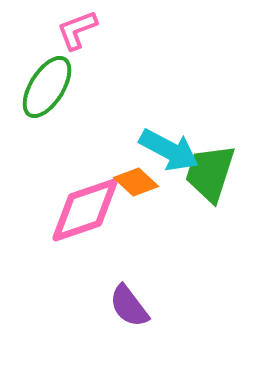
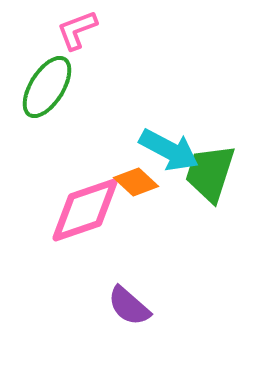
purple semicircle: rotated 12 degrees counterclockwise
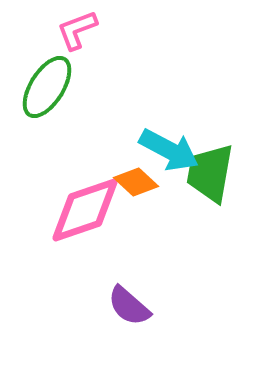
green trapezoid: rotated 8 degrees counterclockwise
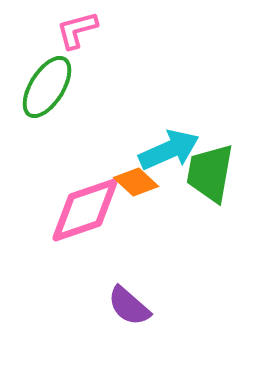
pink L-shape: rotated 6 degrees clockwise
cyan arrow: rotated 52 degrees counterclockwise
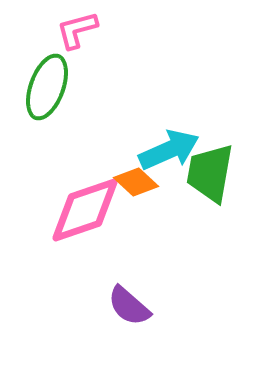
green ellipse: rotated 12 degrees counterclockwise
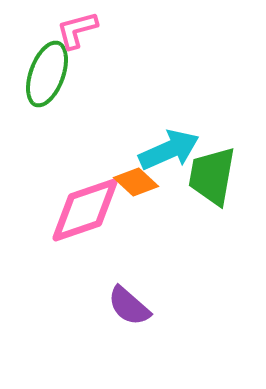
green ellipse: moved 13 px up
green trapezoid: moved 2 px right, 3 px down
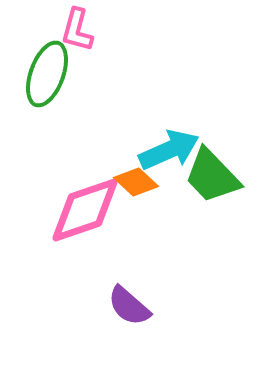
pink L-shape: rotated 60 degrees counterclockwise
green trapezoid: rotated 54 degrees counterclockwise
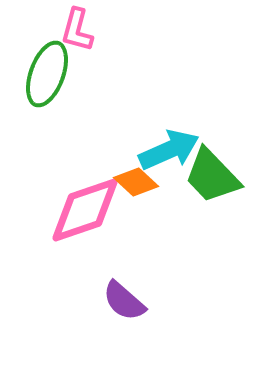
purple semicircle: moved 5 px left, 5 px up
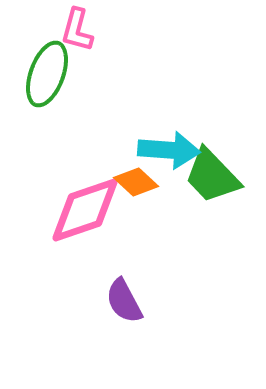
cyan arrow: rotated 28 degrees clockwise
purple semicircle: rotated 21 degrees clockwise
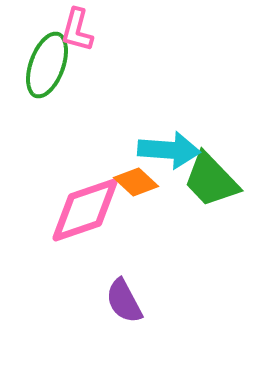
green ellipse: moved 9 px up
green trapezoid: moved 1 px left, 4 px down
